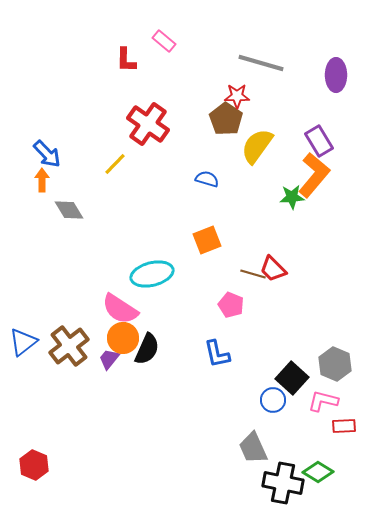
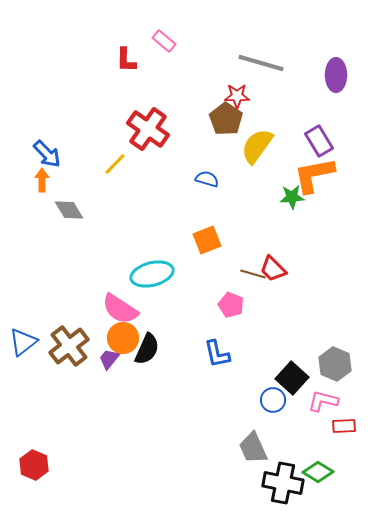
red cross: moved 5 px down
orange L-shape: rotated 141 degrees counterclockwise
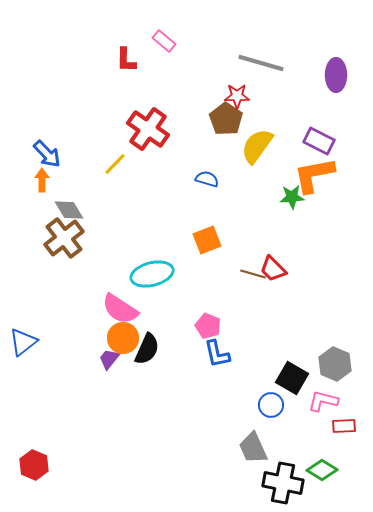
purple rectangle: rotated 32 degrees counterclockwise
pink pentagon: moved 23 px left, 21 px down
brown cross: moved 5 px left, 108 px up
black square: rotated 12 degrees counterclockwise
blue circle: moved 2 px left, 5 px down
green diamond: moved 4 px right, 2 px up
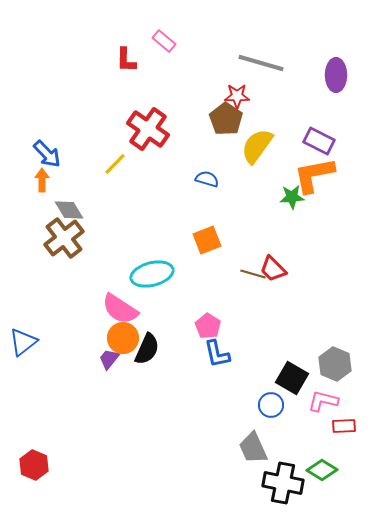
pink pentagon: rotated 10 degrees clockwise
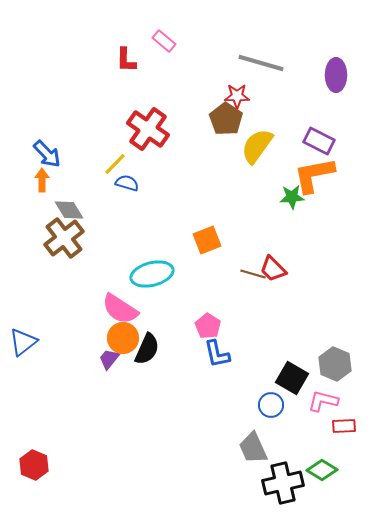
blue semicircle: moved 80 px left, 4 px down
black cross: rotated 24 degrees counterclockwise
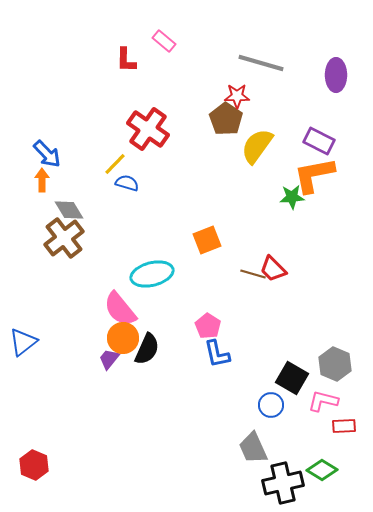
pink semicircle: rotated 18 degrees clockwise
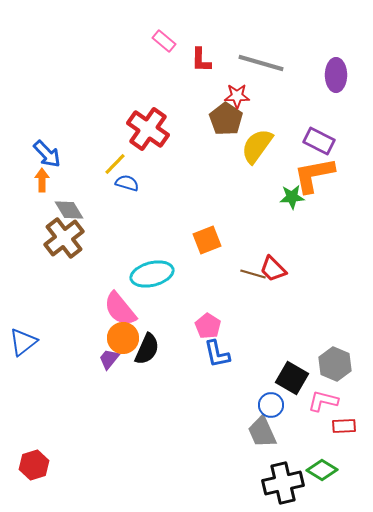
red L-shape: moved 75 px right
gray trapezoid: moved 9 px right, 16 px up
red hexagon: rotated 20 degrees clockwise
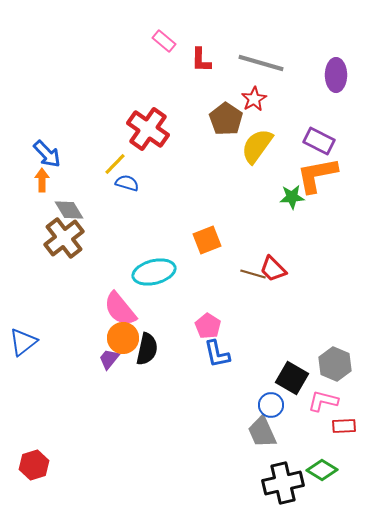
red star: moved 17 px right, 3 px down; rotated 30 degrees counterclockwise
orange L-shape: moved 3 px right
cyan ellipse: moved 2 px right, 2 px up
black semicircle: rotated 12 degrees counterclockwise
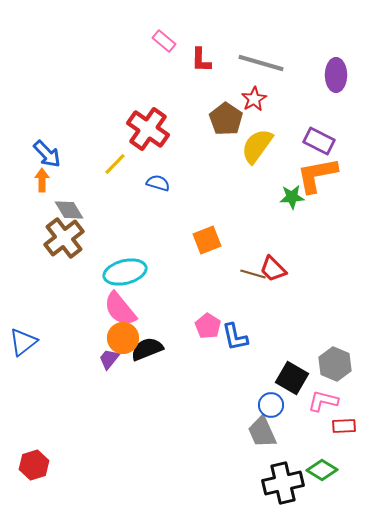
blue semicircle: moved 31 px right
cyan ellipse: moved 29 px left
black semicircle: rotated 124 degrees counterclockwise
blue L-shape: moved 18 px right, 17 px up
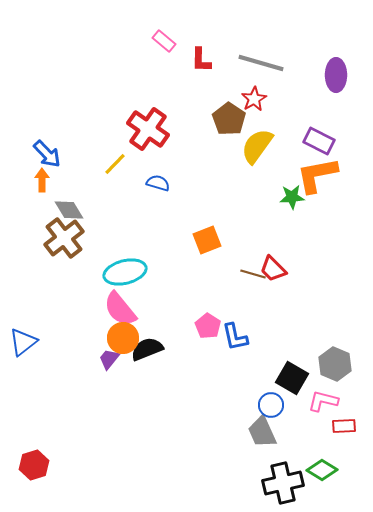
brown pentagon: moved 3 px right
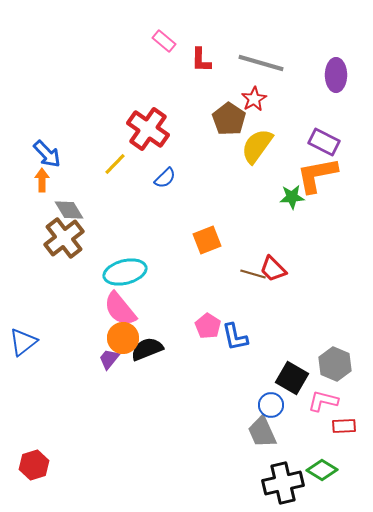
purple rectangle: moved 5 px right, 1 px down
blue semicircle: moved 7 px right, 5 px up; rotated 120 degrees clockwise
